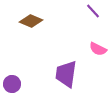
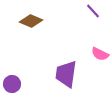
pink semicircle: moved 2 px right, 5 px down
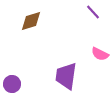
purple line: moved 1 px down
brown diamond: rotated 40 degrees counterclockwise
purple trapezoid: moved 2 px down
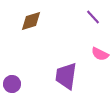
purple line: moved 5 px down
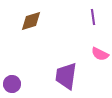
purple line: rotated 35 degrees clockwise
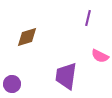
purple line: moved 5 px left, 1 px down; rotated 21 degrees clockwise
brown diamond: moved 4 px left, 16 px down
pink semicircle: moved 2 px down
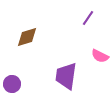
purple line: rotated 21 degrees clockwise
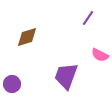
pink semicircle: moved 1 px up
purple trapezoid: rotated 12 degrees clockwise
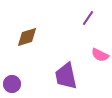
purple trapezoid: rotated 32 degrees counterclockwise
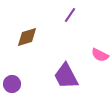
purple line: moved 18 px left, 3 px up
purple trapezoid: rotated 16 degrees counterclockwise
